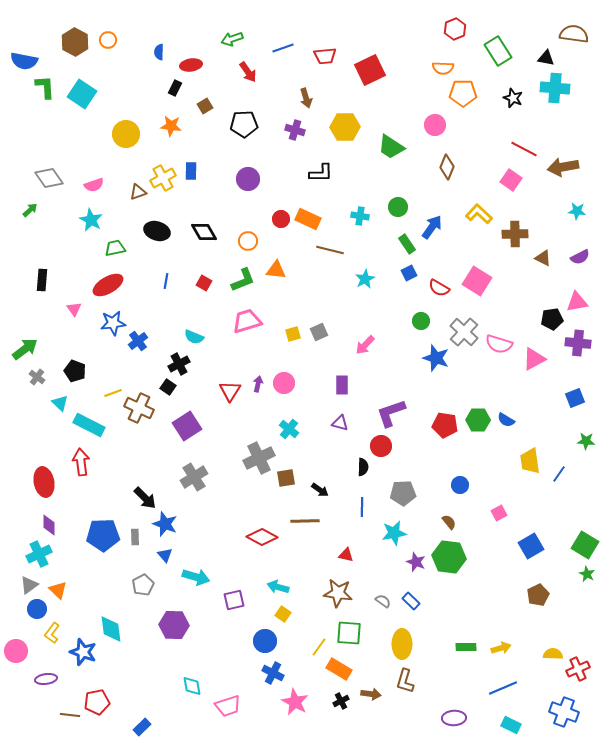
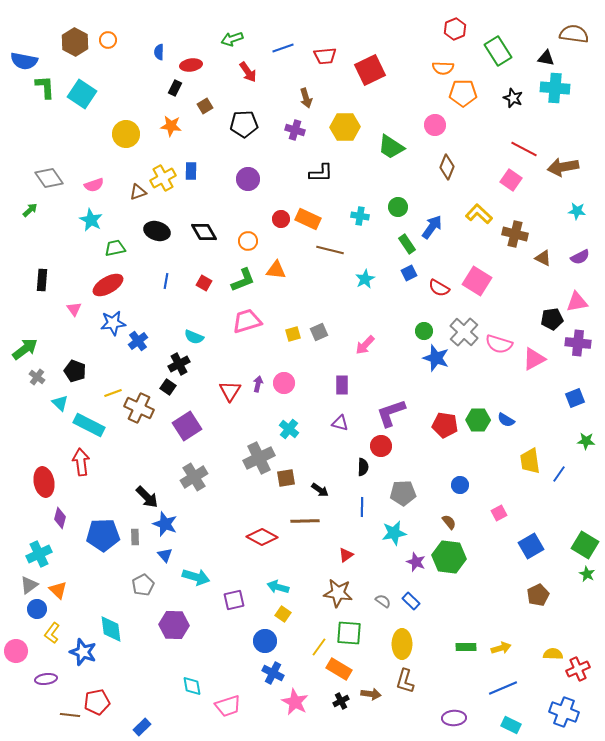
brown cross at (515, 234): rotated 15 degrees clockwise
green circle at (421, 321): moved 3 px right, 10 px down
black arrow at (145, 498): moved 2 px right, 1 px up
purple diamond at (49, 525): moved 11 px right, 7 px up; rotated 15 degrees clockwise
red triangle at (346, 555): rotated 49 degrees counterclockwise
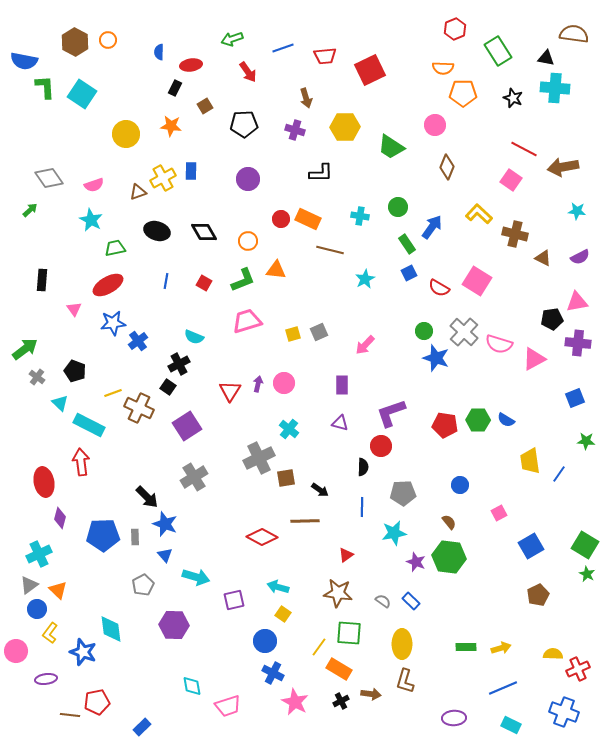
yellow L-shape at (52, 633): moved 2 px left
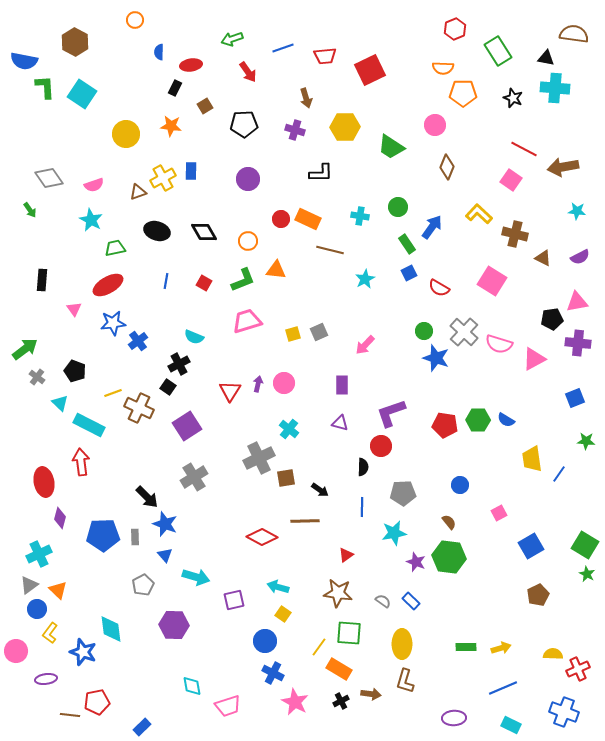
orange circle at (108, 40): moved 27 px right, 20 px up
green arrow at (30, 210): rotated 98 degrees clockwise
pink square at (477, 281): moved 15 px right
yellow trapezoid at (530, 461): moved 2 px right, 2 px up
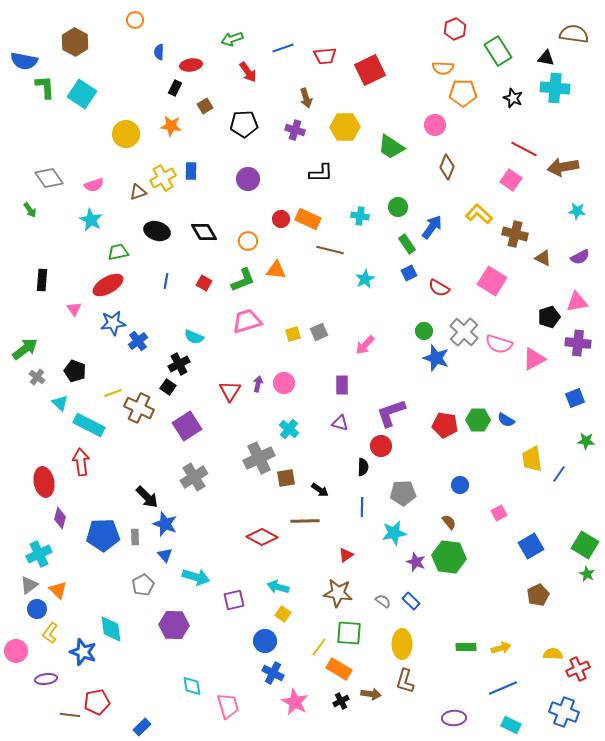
green trapezoid at (115, 248): moved 3 px right, 4 px down
black pentagon at (552, 319): moved 3 px left, 2 px up; rotated 10 degrees counterclockwise
pink trapezoid at (228, 706): rotated 88 degrees counterclockwise
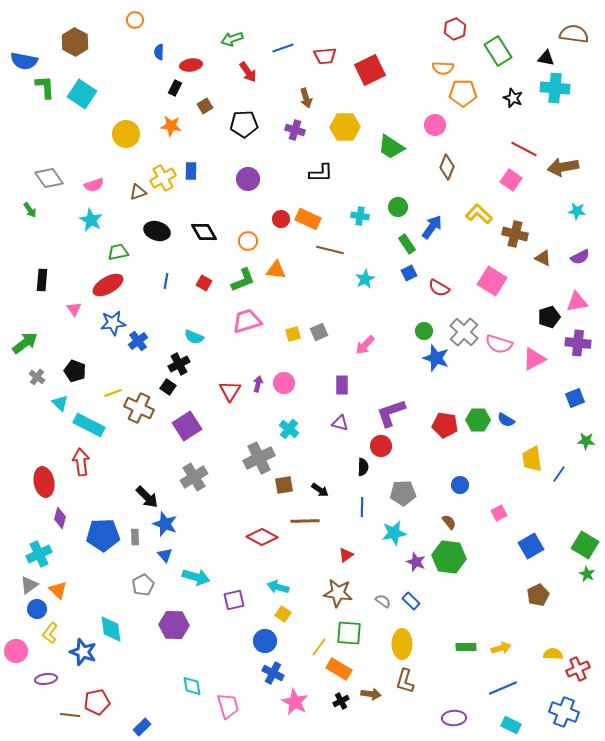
green arrow at (25, 349): moved 6 px up
brown square at (286, 478): moved 2 px left, 7 px down
